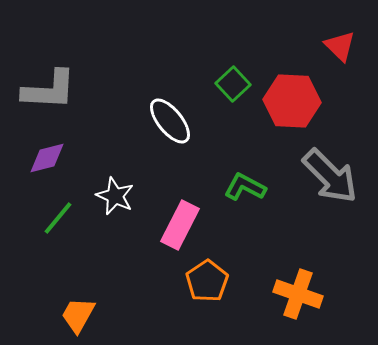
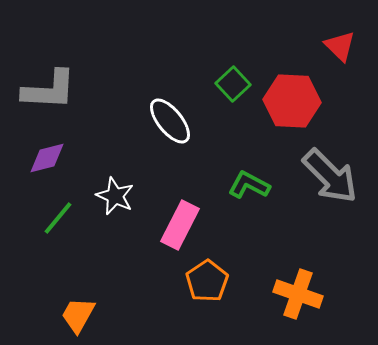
green L-shape: moved 4 px right, 2 px up
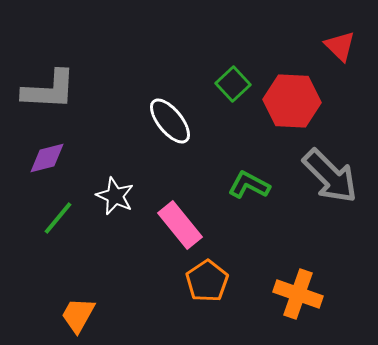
pink rectangle: rotated 66 degrees counterclockwise
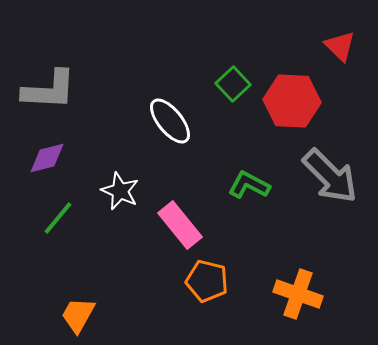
white star: moved 5 px right, 5 px up
orange pentagon: rotated 24 degrees counterclockwise
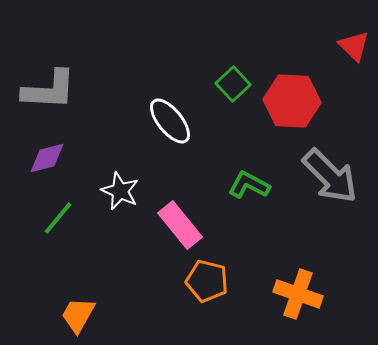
red triangle: moved 14 px right
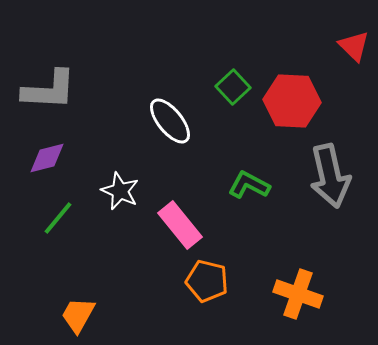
green square: moved 3 px down
gray arrow: rotated 32 degrees clockwise
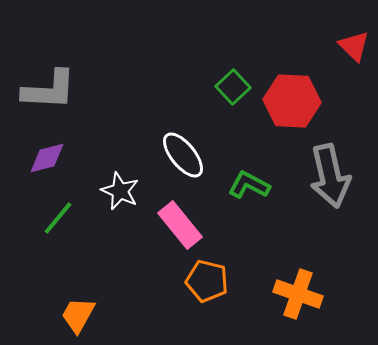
white ellipse: moved 13 px right, 34 px down
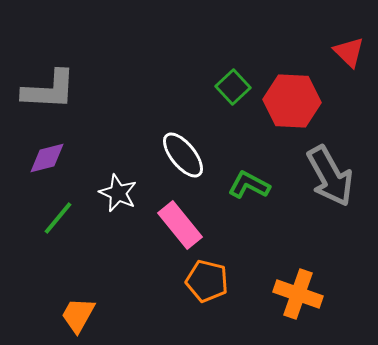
red triangle: moved 5 px left, 6 px down
gray arrow: rotated 16 degrees counterclockwise
white star: moved 2 px left, 2 px down
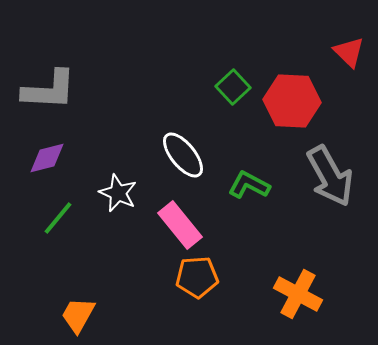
orange pentagon: moved 10 px left, 4 px up; rotated 18 degrees counterclockwise
orange cross: rotated 9 degrees clockwise
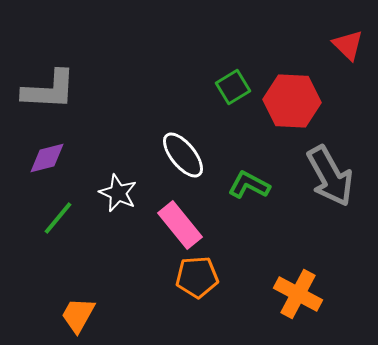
red triangle: moved 1 px left, 7 px up
green square: rotated 12 degrees clockwise
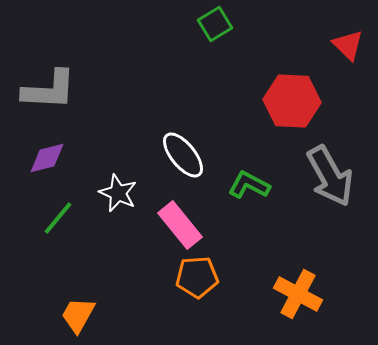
green square: moved 18 px left, 63 px up
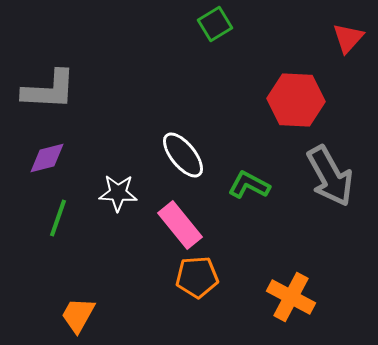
red triangle: moved 7 px up; rotated 28 degrees clockwise
red hexagon: moved 4 px right, 1 px up
white star: rotated 21 degrees counterclockwise
green line: rotated 21 degrees counterclockwise
orange cross: moved 7 px left, 3 px down
